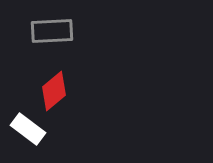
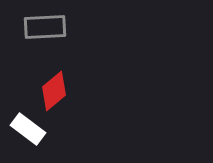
gray rectangle: moved 7 px left, 4 px up
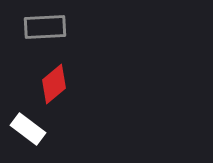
red diamond: moved 7 px up
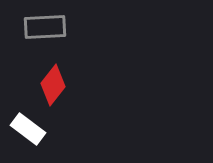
red diamond: moved 1 px left, 1 px down; rotated 12 degrees counterclockwise
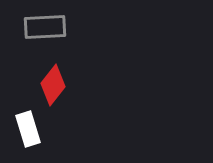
white rectangle: rotated 36 degrees clockwise
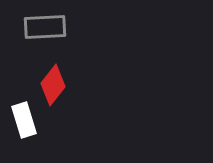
white rectangle: moved 4 px left, 9 px up
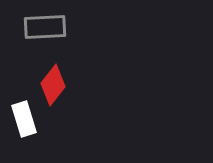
white rectangle: moved 1 px up
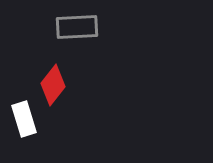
gray rectangle: moved 32 px right
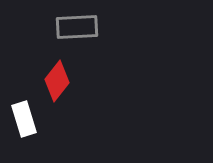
red diamond: moved 4 px right, 4 px up
